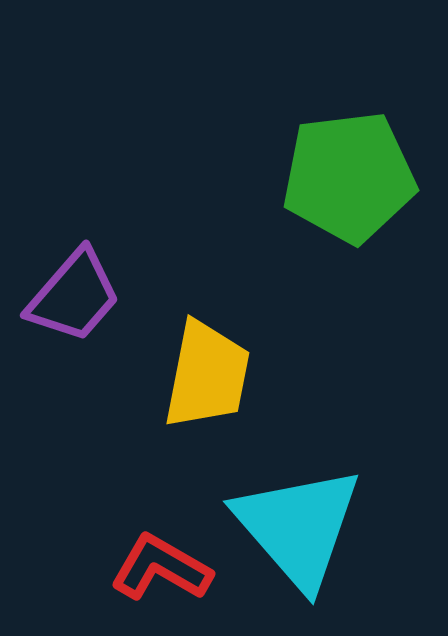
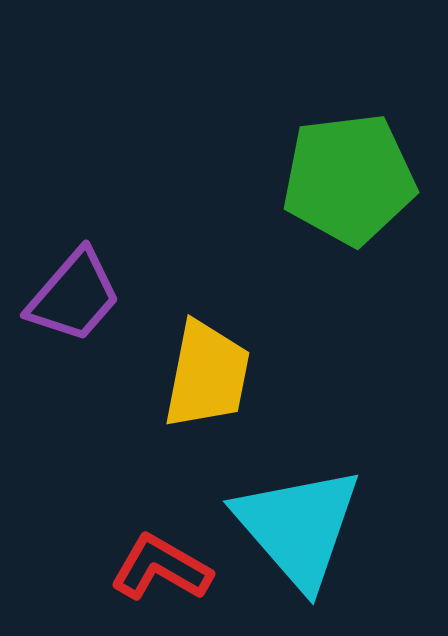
green pentagon: moved 2 px down
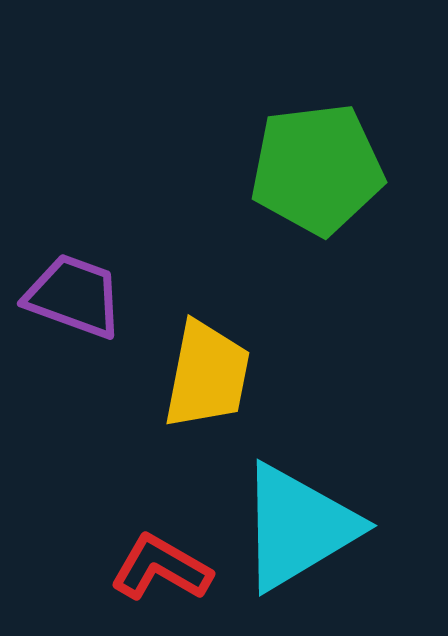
green pentagon: moved 32 px left, 10 px up
purple trapezoid: rotated 111 degrees counterclockwise
cyan triangle: rotated 40 degrees clockwise
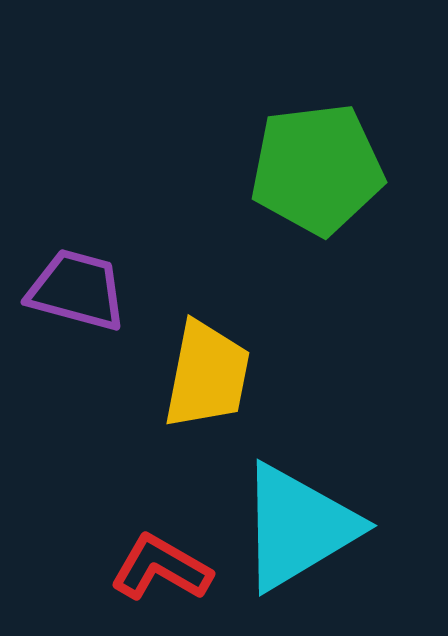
purple trapezoid: moved 3 px right, 6 px up; rotated 5 degrees counterclockwise
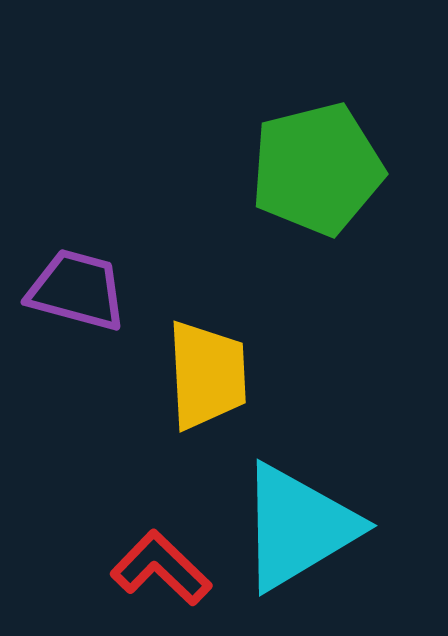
green pentagon: rotated 7 degrees counterclockwise
yellow trapezoid: rotated 14 degrees counterclockwise
red L-shape: rotated 14 degrees clockwise
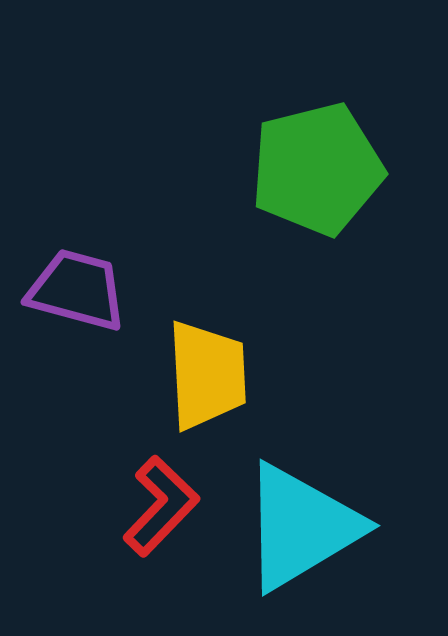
cyan triangle: moved 3 px right
red L-shape: moved 62 px up; rotated 90 degrees clockwise
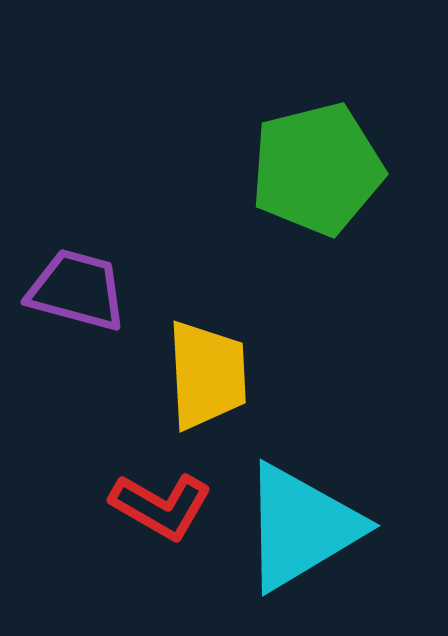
red L-shape: rotated 76 degrees clockwise
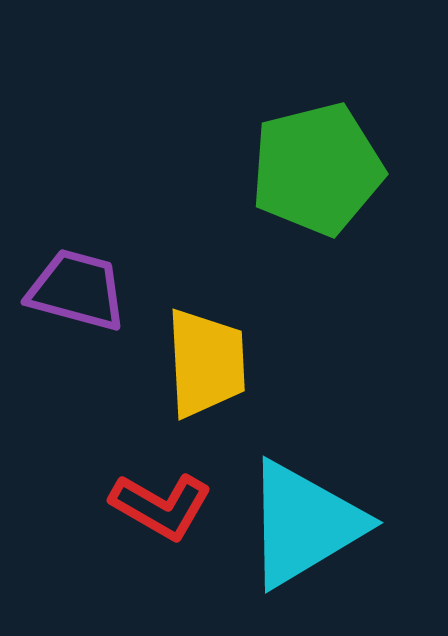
yellow trapezoid: moved 1 px left, 12 px up
cyan triangle: moved 3 px right, 3 px up
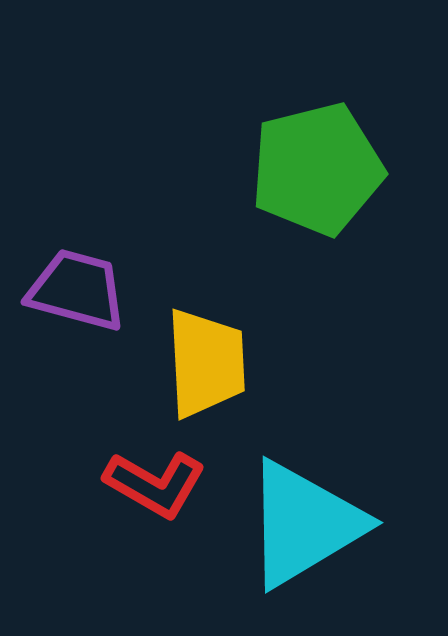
red L-shape: moved 6 px left, 22 px up
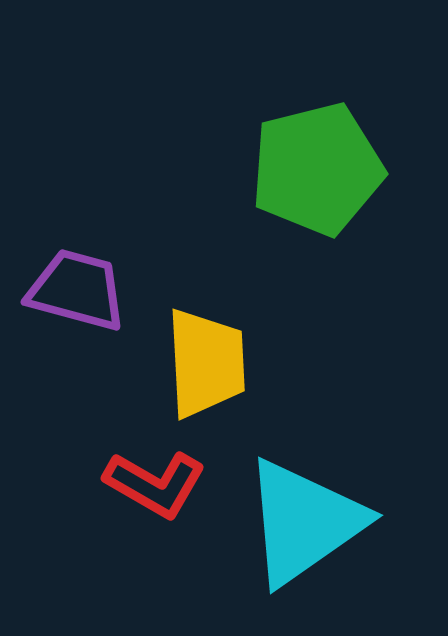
cyan triangle: moved 2 px up; rotated 4 degrees counterclockwise
